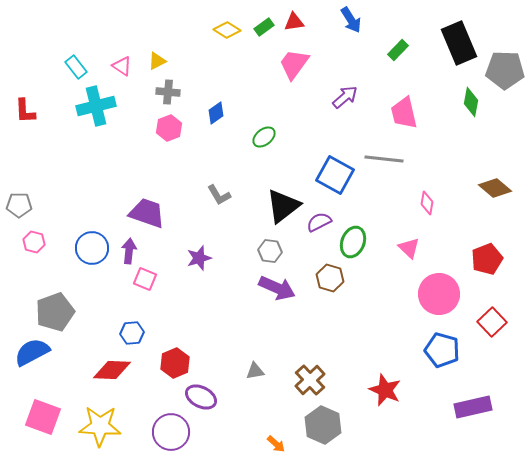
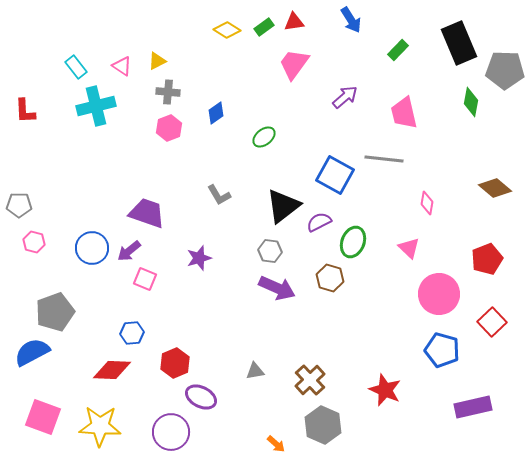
purple arrow at (129, 251): rotated 135 degrees counterclockwise
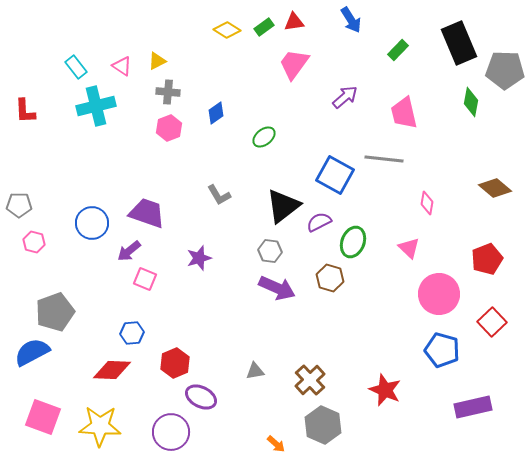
blue circle at (92, 248): moved 25 px up
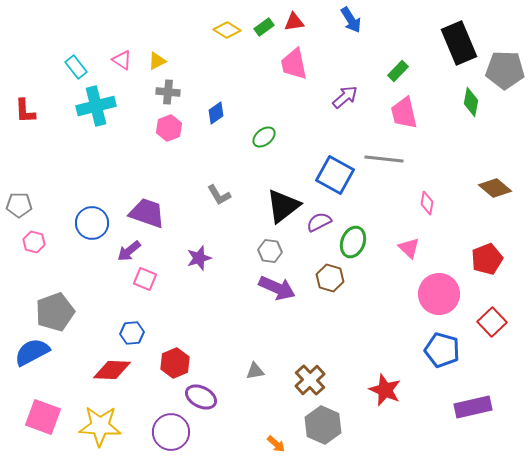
green rectangle at (398, 50): moved 21 px down
pink trapezoid at (294, 64): rotated 48 degrees counterclockwise
pink triangle at (122, 66): moved 6 px up
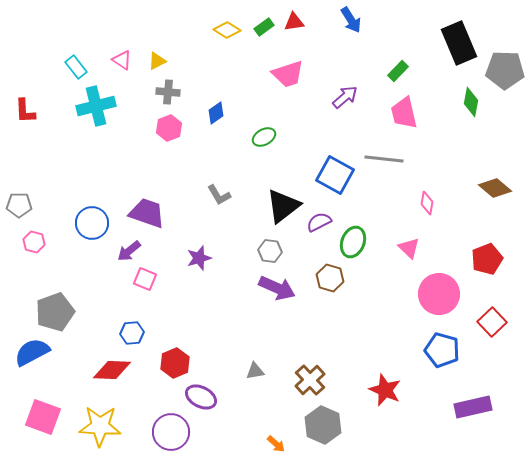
pink trapezoid at (294, 64): moved 6 px left, 10 px down; rotated 96 degrees counterclockwise
green ellipse at (264, 137): rotated 10 degrees clockwise
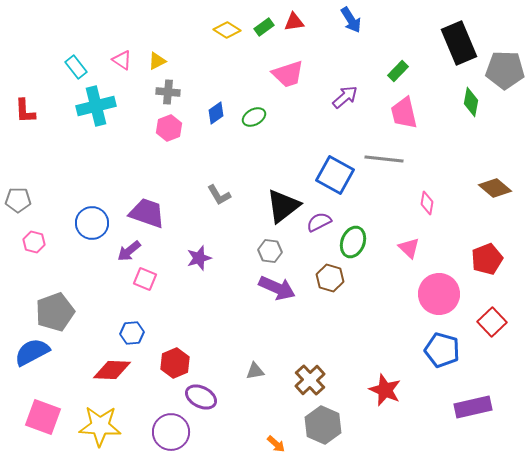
green ellipse at (264, 137): moved 10 px left, 20 px up
gray pentagon at (19, 205): moved 1 px left, 5 px up
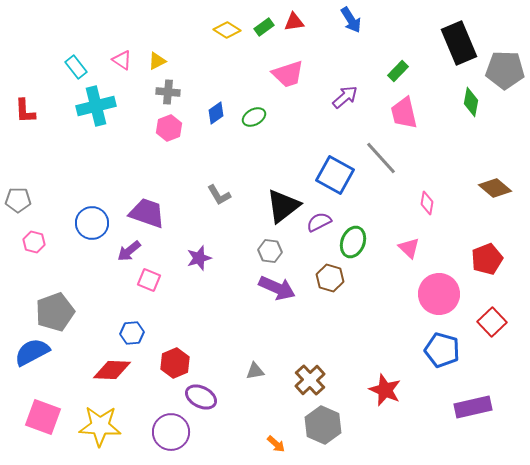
gray line at (384, 159): moved 3 px left, 1 px up; rotated 42 degrees clockwise
pink square at (145, 279): moved 4 px right, 1 px down
